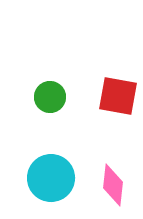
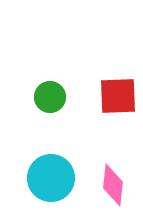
red square: rotated 12 degrees counterclockwise
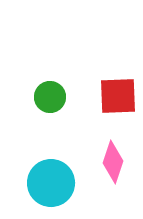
cyan circle: moved 5 px down
pink diamond: moved 23 px up; rotated 12 degrees clockwise
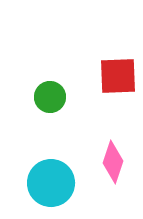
red square: moved 20 px up
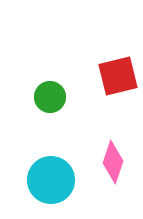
red square: rotated 12 degrees counterclockwise
cyan circle: moved 3 px up
